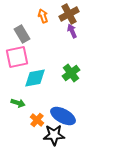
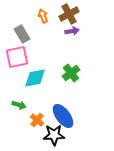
purple arrow: rotated 104 degrees clockwise
green arrow: moved 1 px right, 2 px down
blue ellipse: rotated 25 degrees clockwise
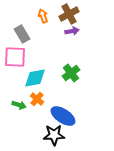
pink square: moved 2 px left; rotated 15 degrees clockwise
blue ellipse: rotated 20 degrees counterclockwise
orange cross: moved 21 px up
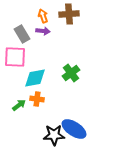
brown cross: rotated 24 degrees clockwise
purple arrow: moved 29 px left; rotated 16 degrees clockwise
orange cross: rotated 32 degrees counterclockwise
green arrow: rotated 56 degrees counterclockwise
blue ellipse: moved 11 px right, 13 px down
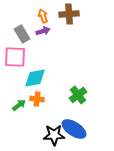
purple arrow: rotated 24 degrees counterclockwise
green cross: moved 7 px right, 22 px down
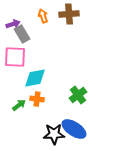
purple arrow: moved 30 px left, 7 px up
black star: moved 1 px up
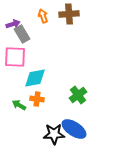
green arrow: rotated 112 degrees counterclockwise
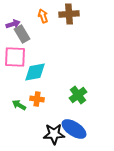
cyan diamond: moved 6 px up
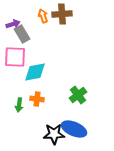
brown cross: moved 7 px left
green arrow: rotated 112 degrees counterclockwise
blue ellipse: rotated 10 degrees counterclockwise
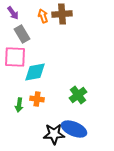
purple arrow: moved 11 px up; rotated 72 degrees clockwise
